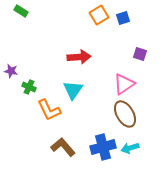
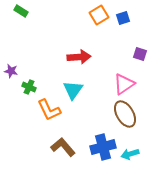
cyan arrow: moved 6 px down
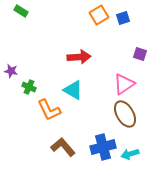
cyan triangle: rotated 35 degrees counterclockwise
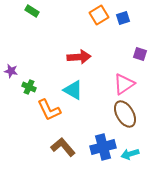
green rectangle: moved 11 px right
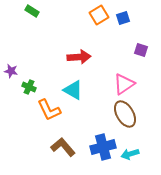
purple square: moved 1 px right, 4 px up
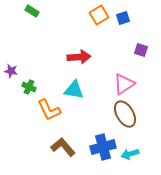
cyan triangle: moved 1 px right; rotated 20 degrees counterclockwise
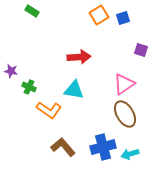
orange L-shape: rotated 30 degrees counterclockwise
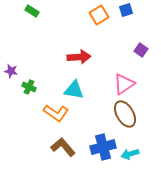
blue square: moved 3 px right, 8 px up
purple square: rotated 16 degrees clockwise
orange L-shape: moved 7 px right, 3 px down
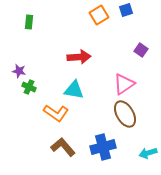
green rectangle: moved 3 px left, 11 px down; rotated 64 degrees clockwise
purple star: moved 8 px right
cyan arrow: moved 18 px right, 1 px up
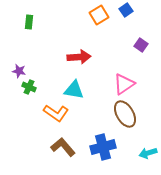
blue square: rotated 16 degrees counterclockwise
purple square: moved 5 px up
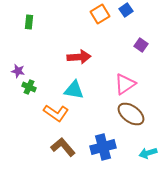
orange square: moved 1 px right, 1 px up
purple star: moved 1 px left
pink triangle: moved 1 px right
brown ellipse: moved 6 px right; rotated 24 degrees counterclockwise
